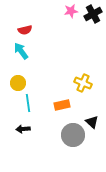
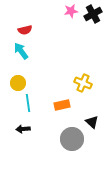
gray circle: moved 1 px left, 4 px down
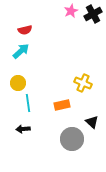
pink star: rotated 16 degrees counterclockwise
cyan arrow: rotated 84 degrees clockwise
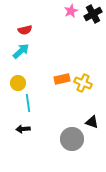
orange rectangle: moved 26 px up
black triangle: rotated 24 degrees counterclockwise
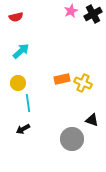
red semicircle: moved 9 px left, 13 px up
black triangle: moved 2 px up
black arrow: rotated 24 degrees counterclockwise
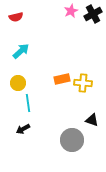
yellow cross: rotated 18 degrees counterclockwise
gray circle: moved 1 px down
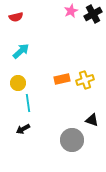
yellow cross: moved 2 px right, 3 px up; rotated 24 degrees counterclockwise
